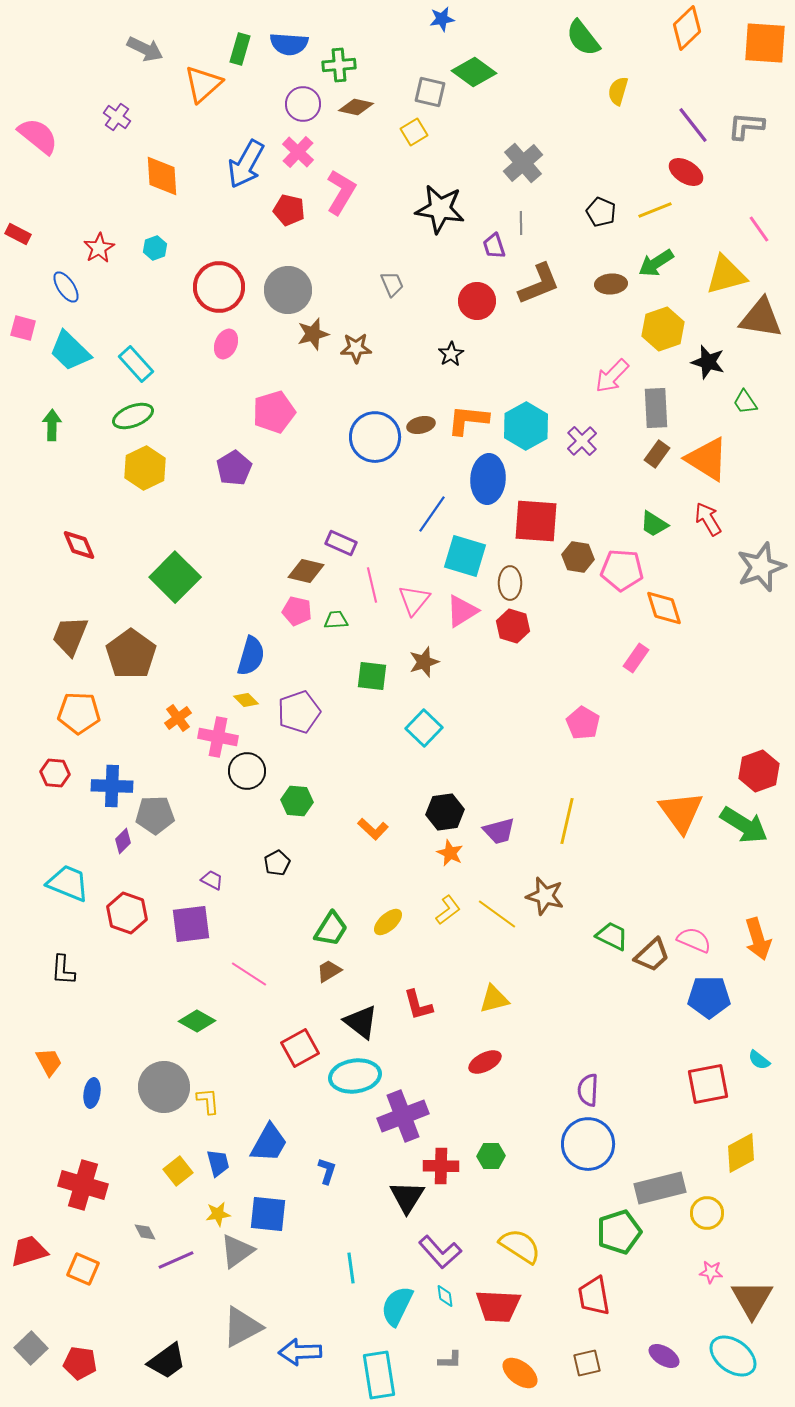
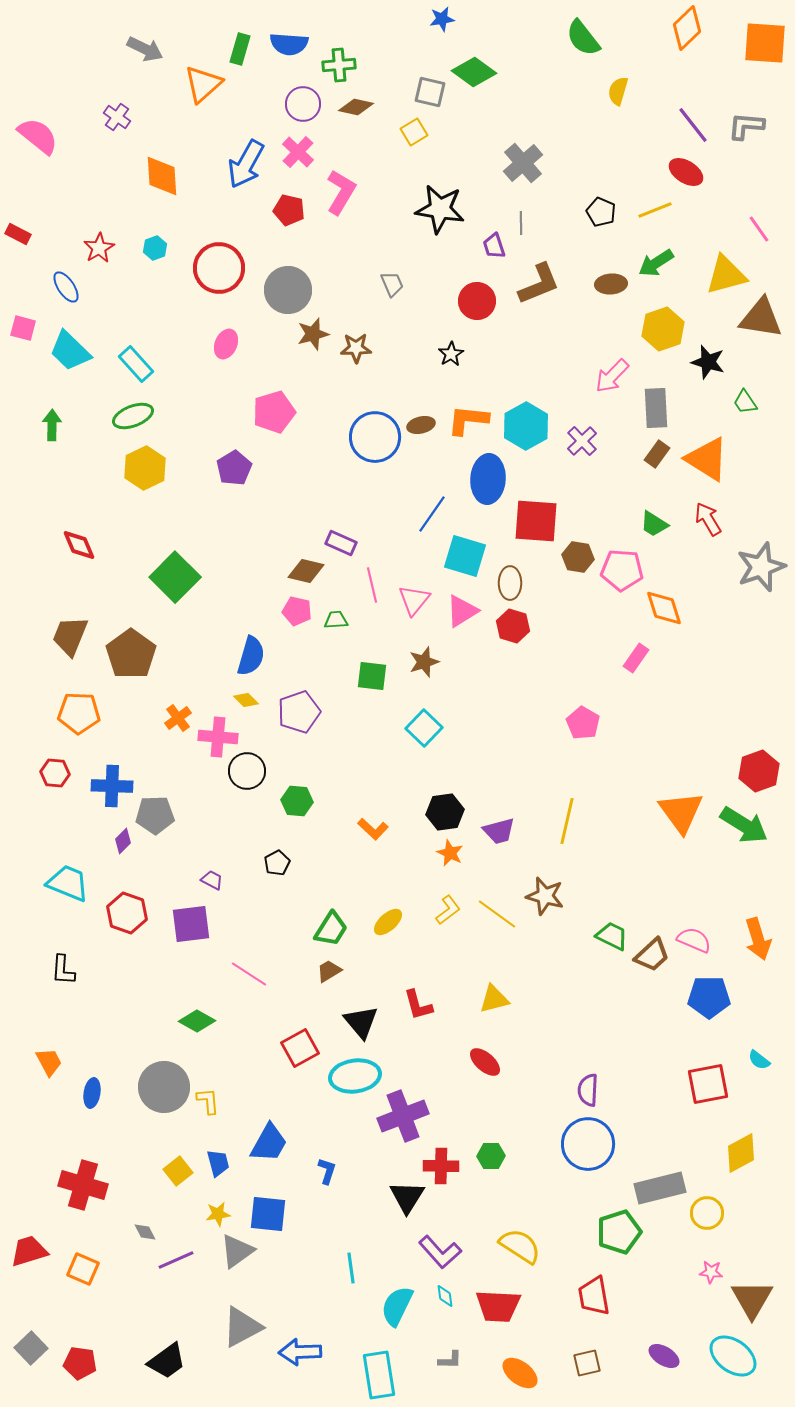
red circle at (219, 287): moved 19 px up
pink cross at (218, 737): rotated 6 degrees counterclockwise
black triangle at (361, 1022): rotated 12 degrees clockwise
red ellipse at (485, 1062): rotated 68 degrees clockwise
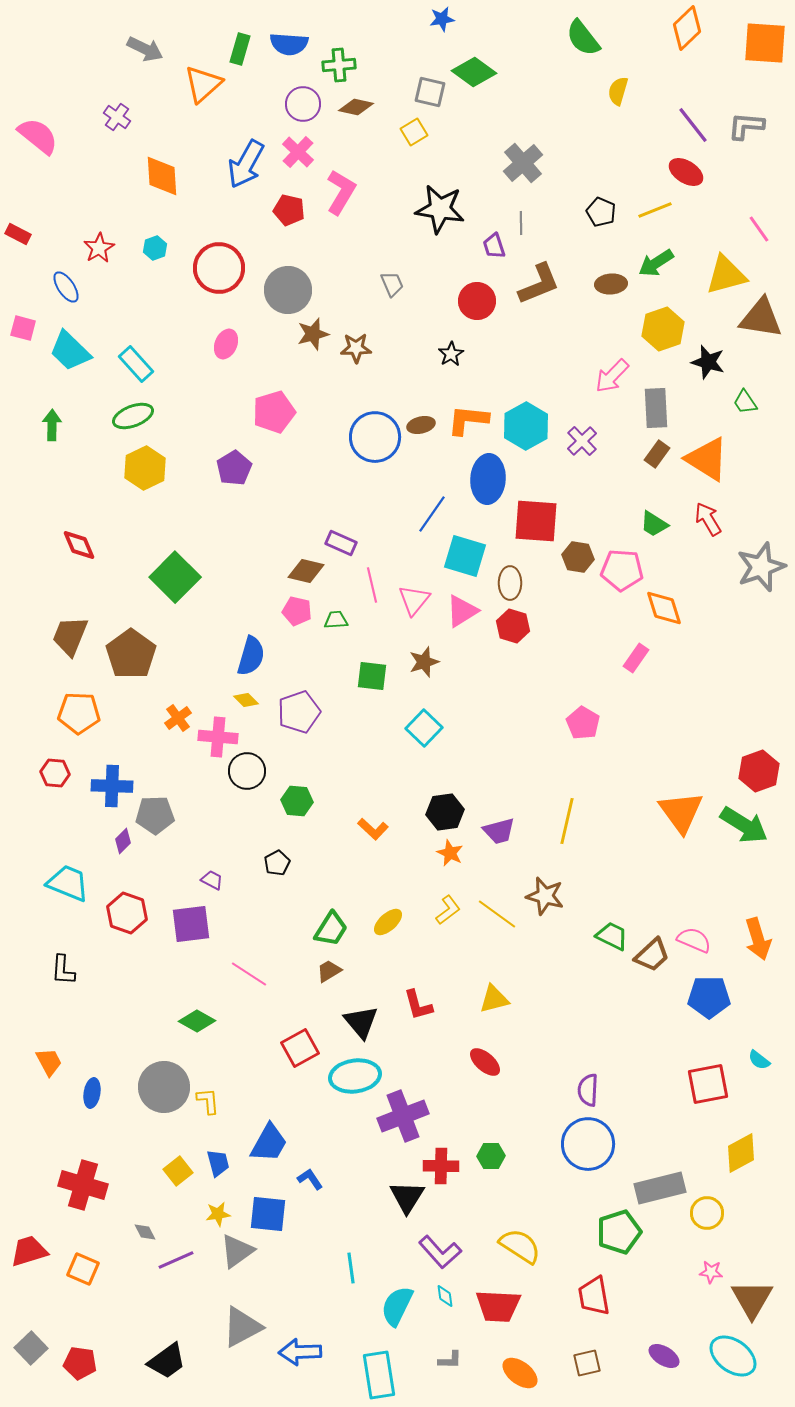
blue L-shape at (327, 1171): moved 17 px left, 8 px down; rotated 52 degrees counterclockwise
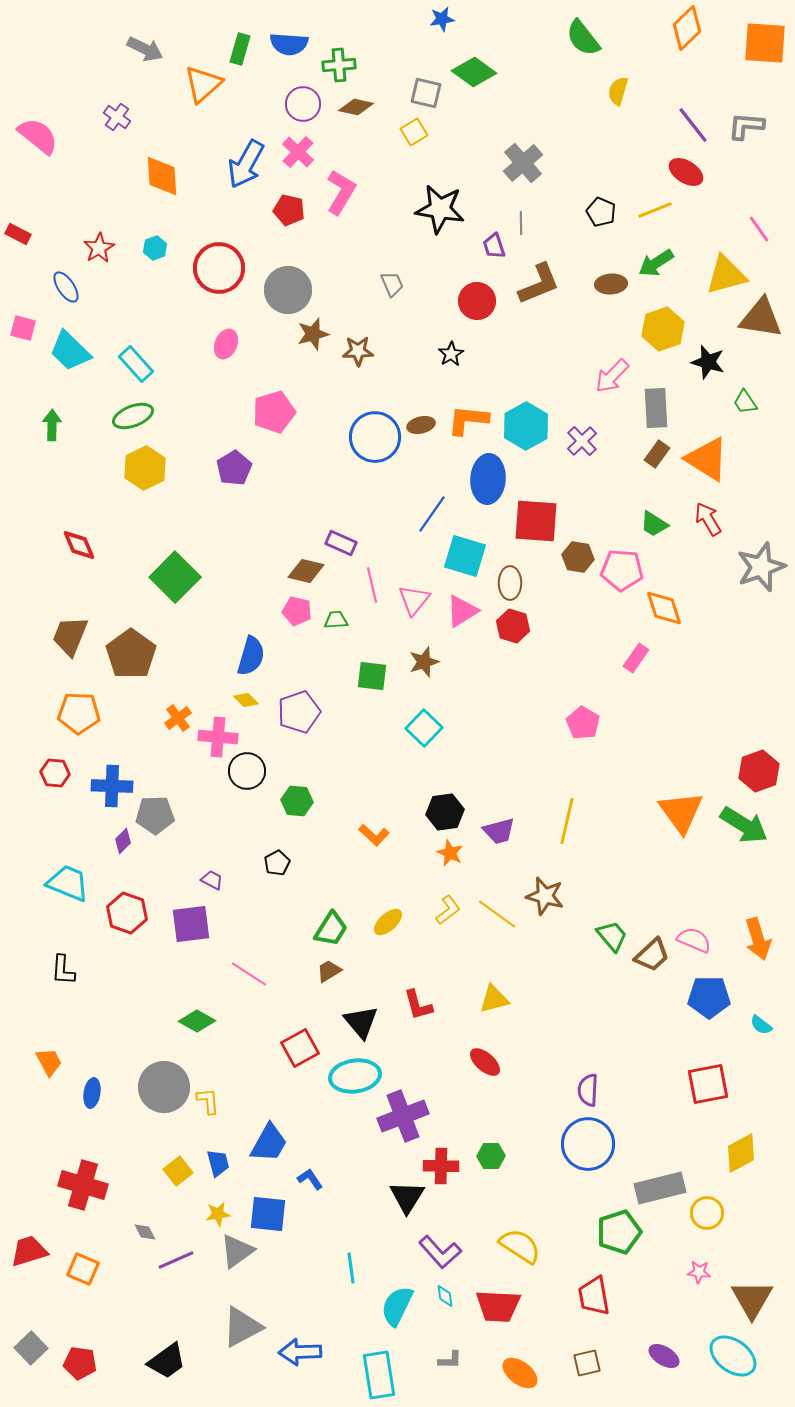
gray square at (430, 92): moved 4 px left, 1 px down
brown star at (356, 348): moved 2 px right, 3 px down
orange L-shape at (373, 829): moved 1 px right, 6 px down
green trapezoid at (612, 936): rotated 24 degrees clockwise
cyan semicircle at (759, 1060): moved 2 px right, 35 px up
pink star at (711, 1272): moved 12 px left
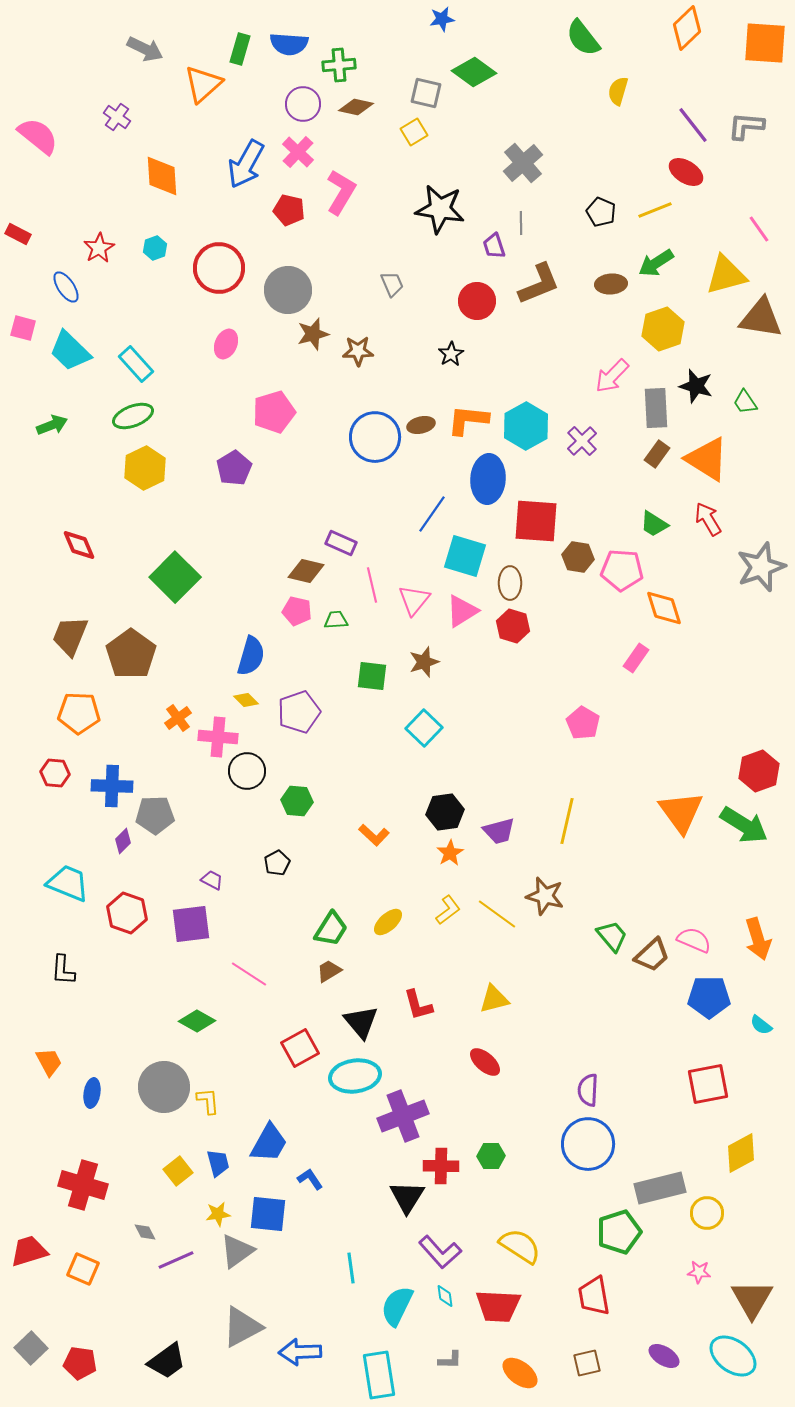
black star at (708, 362): moved 12 px left, 24 px down
green arrow at (52, 425): rotated 68 degrees clockwise
orange star at (450, 853): rotated 16 degrees clockwise
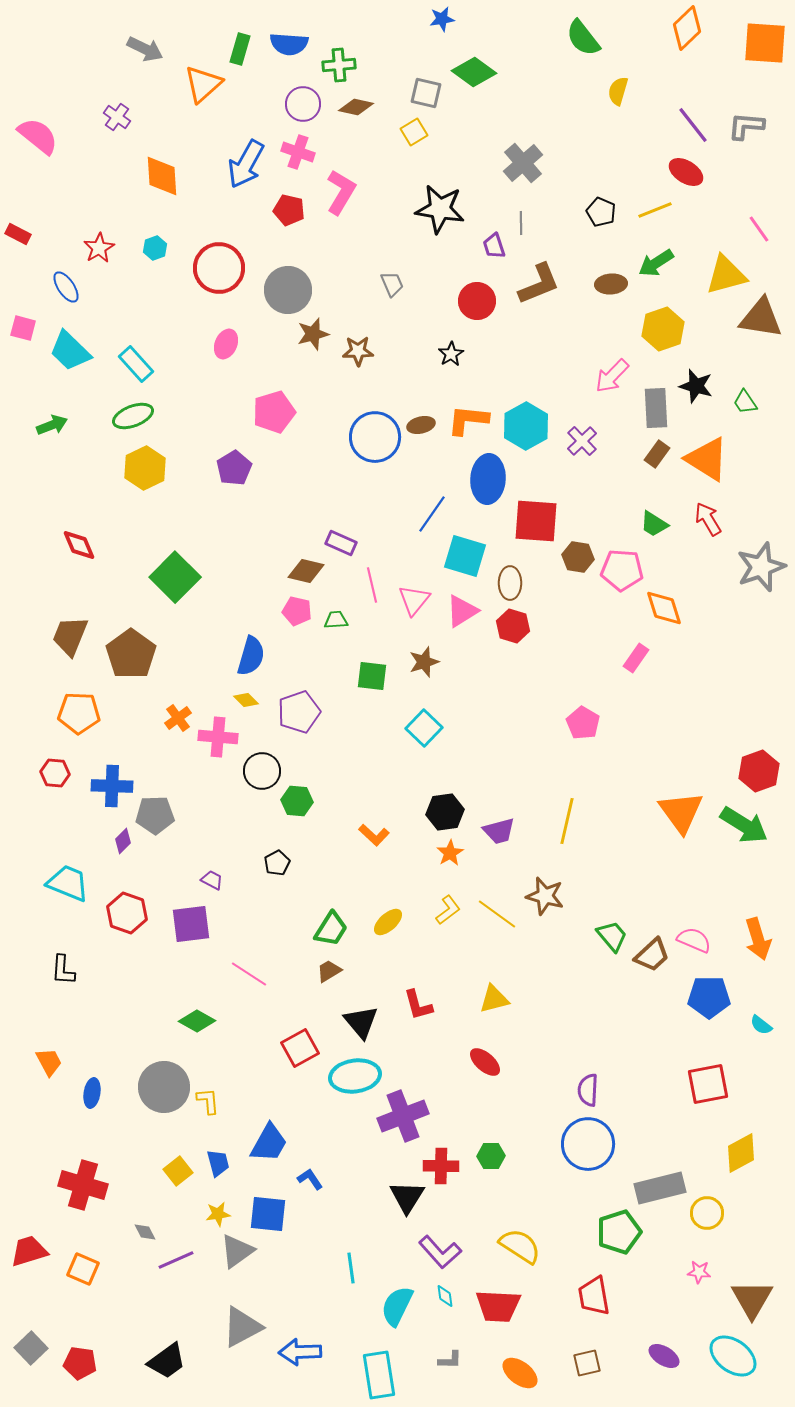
pink cross at (298, 152): rotated 24 degrees counterclockwise
black circle at (247, 771): moved 15 px right
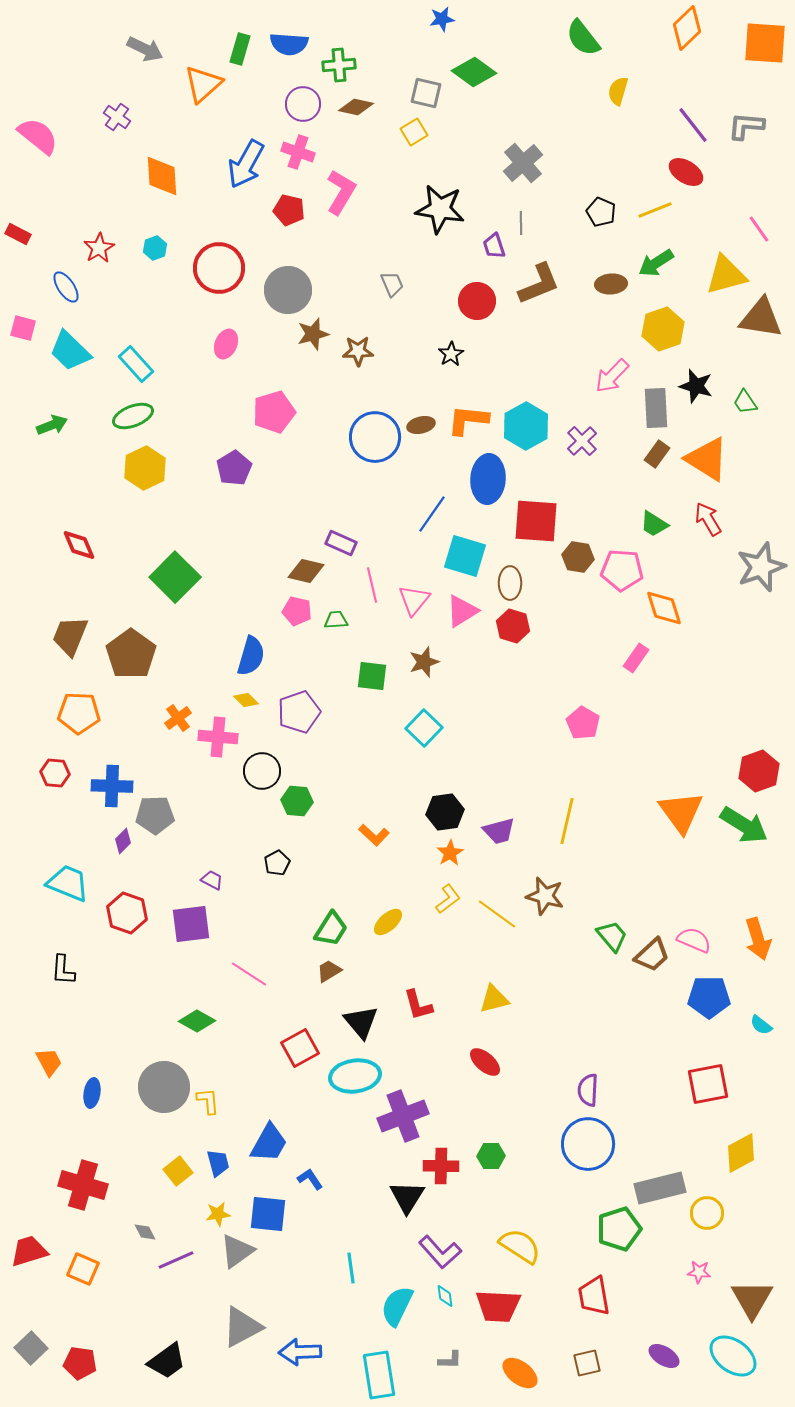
yellow L-shape at (448, 910): moved 11 px up
green pentagon at (619, 1232): moved 3 px up
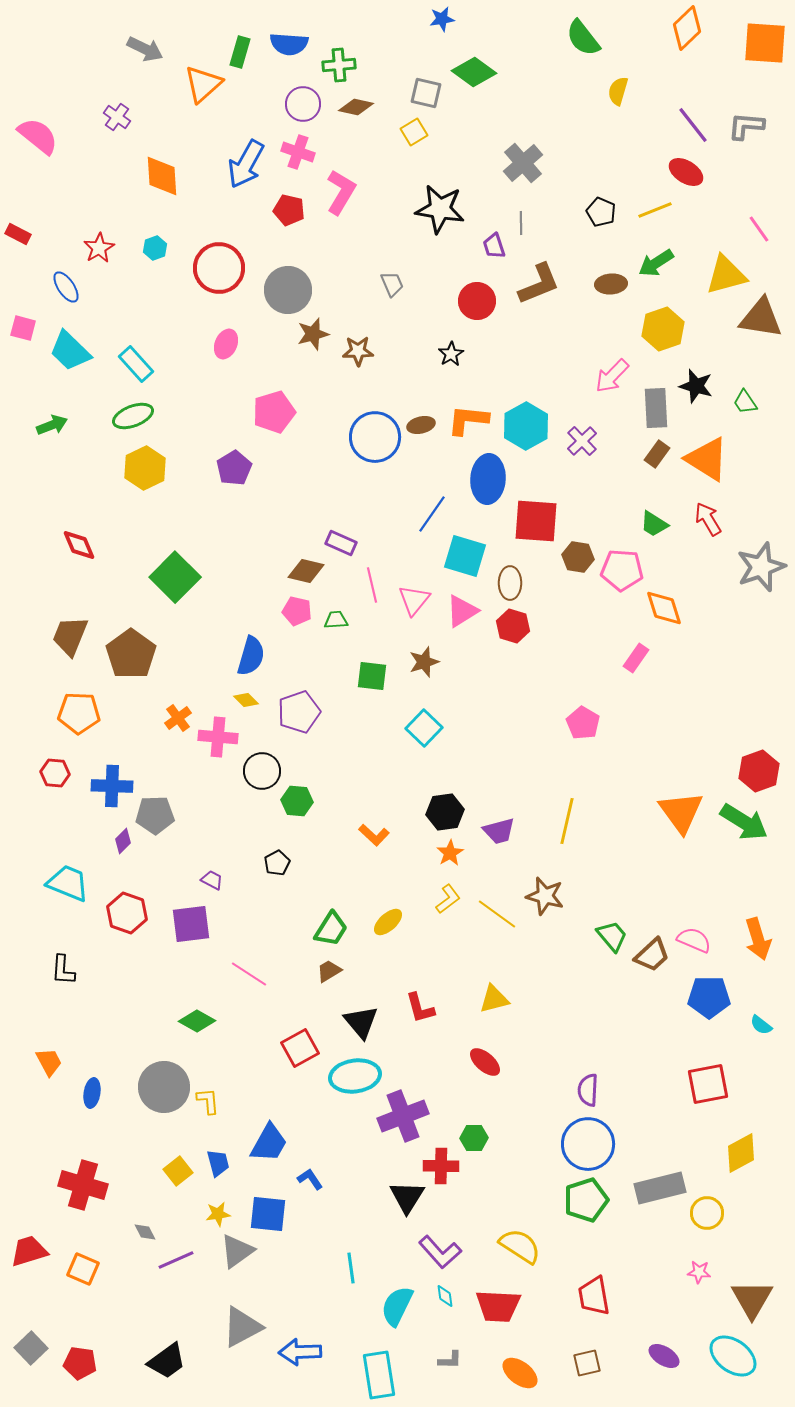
green rectangle at (240, 49): moved 3 px down
green arrow at (744, 825): moved 3 px up
red L-shape at (418, 1005): moved 2 px right, 3 px down
green hexagon at (491, 1156): moved 17 px left, 18 px up
green pentagon at (619, 1229): moved 33 px left, 29 px up
